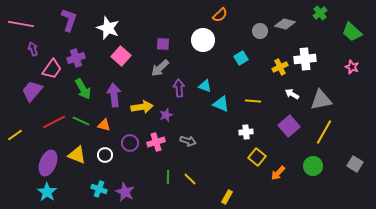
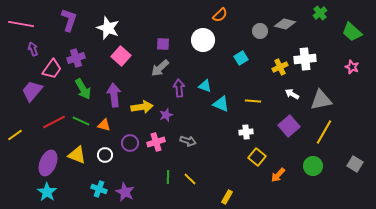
orange arrow at (278, 173): moved 2 px down
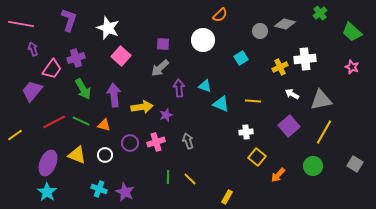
gray arrow at (188, 141): rotated 126 degrees counterclockwise
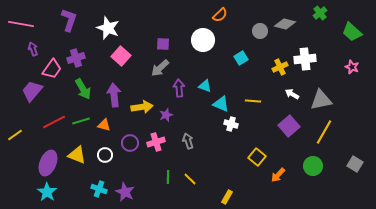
green line at (81, 121): rotated 42 degrees counterclockwise
white cross at (246, 132): moved 15 px left, 8 px up; rotated 24 degrees clockwise
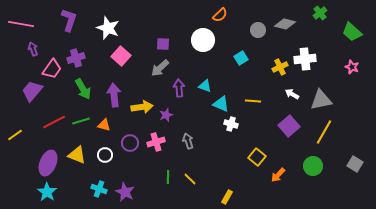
gray circle at (260, 31): moved 2 px left, 1 px up
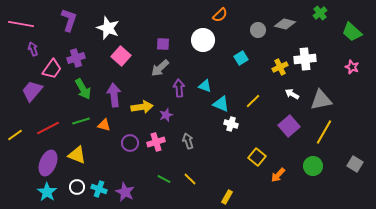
yellow line at (253, 101): rotated 49 degrees counterclockwise
red line at (54, 122): moved 6 px left, 6 px down
white circle at (105, 155): moved 28 px left, 32 px down
green line at (168, 177): moved 4 px left, 2 px down; rotated 64 degrees counterclockwise
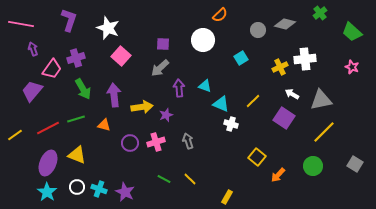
green line at (81, 121): moved 5 px left, 2 px up
purple square at (289, 126): moved 5 px left, 8 px up; rotated 15 degrees counterclockwise
yellow line at (324, 132): rotated 15 degrees clockwise
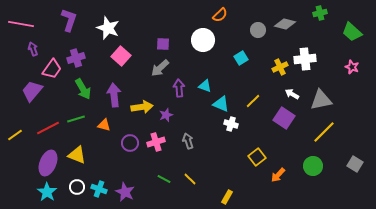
green cross at (320, 13): rotated 24 degrees clockwise
yellow square at (257, 157): rotated 12 degrees clockwise
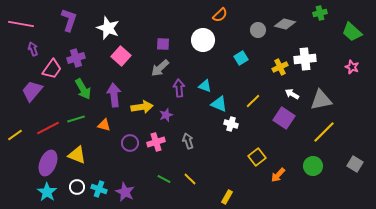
cyan triangle at (221, 104): moved 2 px left
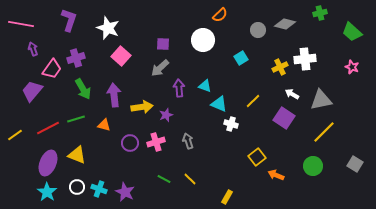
orange arrow at (278, 175): moved 2 px left; rotated 70 degrees clockwise
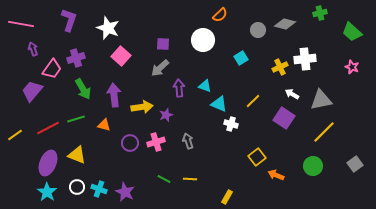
gray square at (355, 164): rotated 21 degrees clockwise
yellow line at (190, 179): rotated 40 degrees counterclockwise
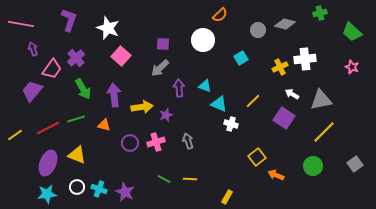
purple cross at (76, 58): rotated 24 degrees counterclockwise
cyan star at (47, 192): moved 2 px down; rotated 30 degrees clockwise
